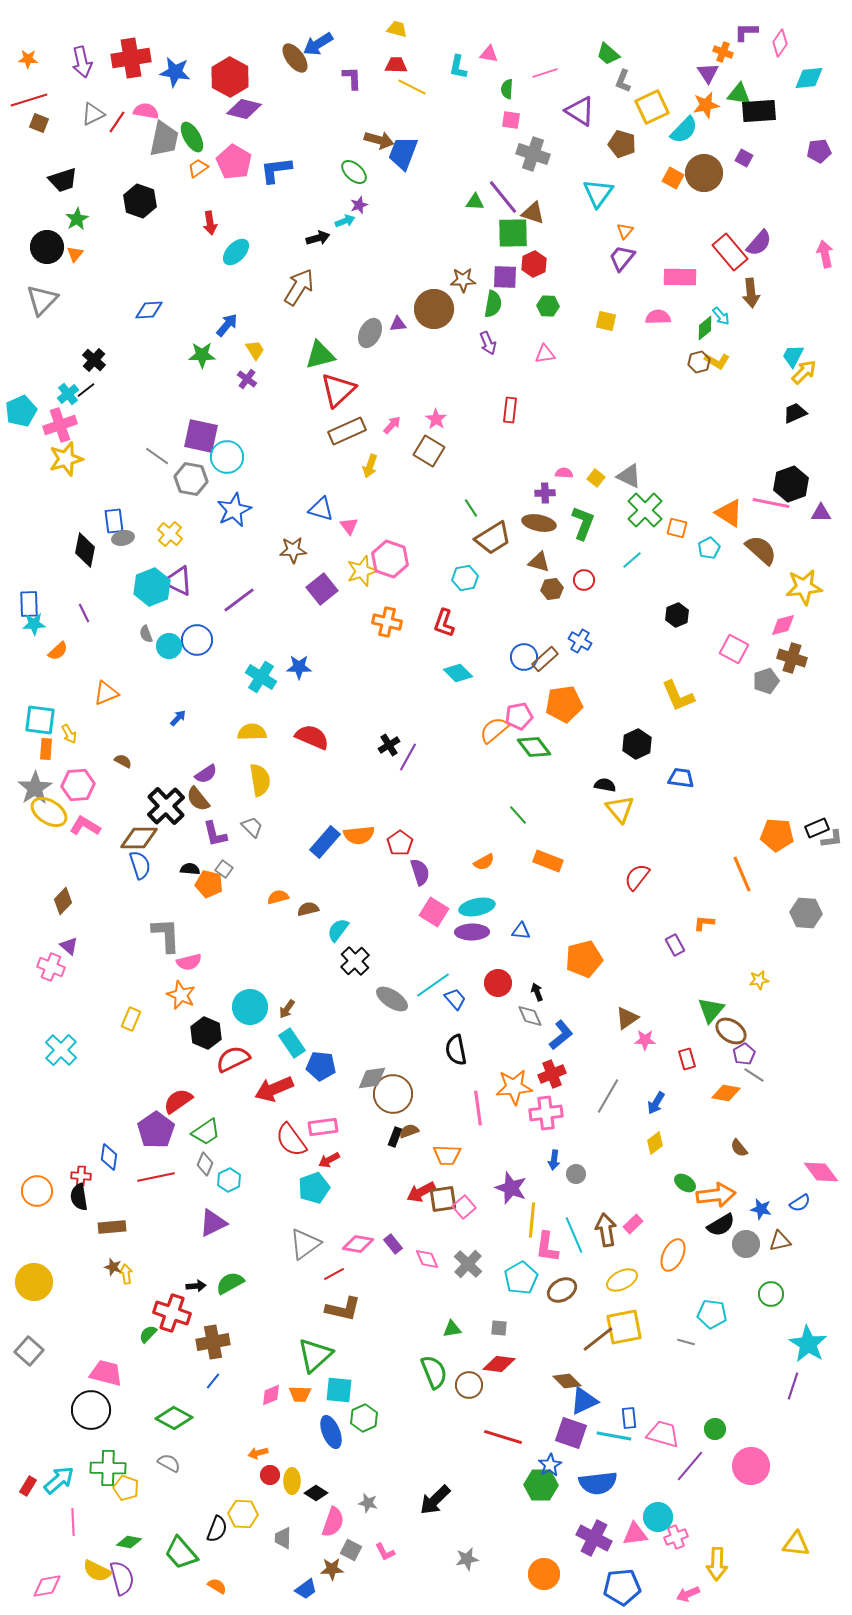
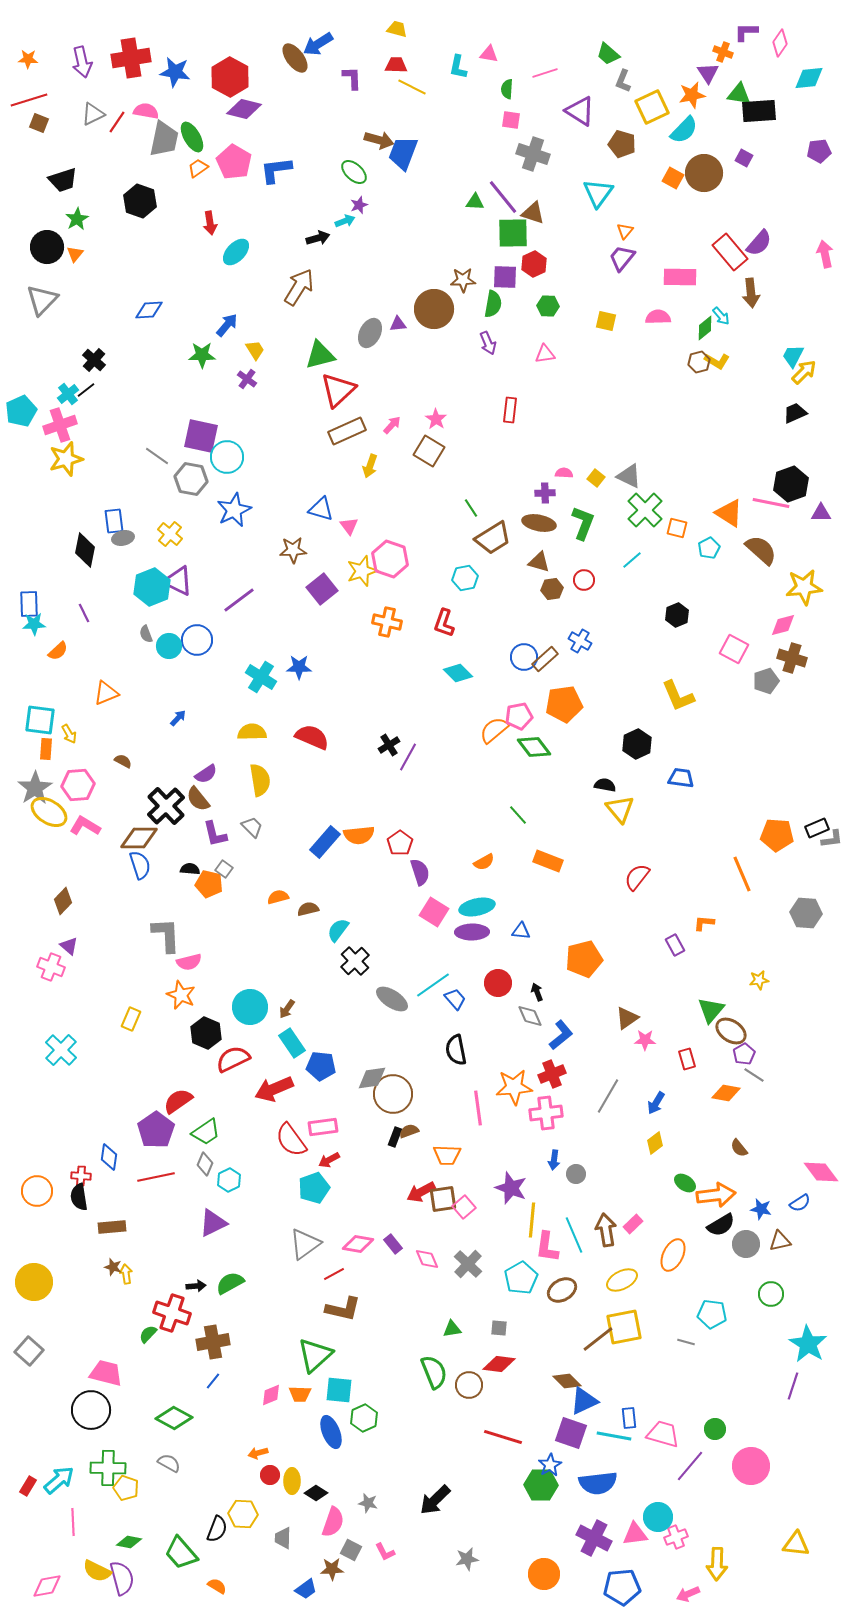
orange star at (706, 105): moved 14 px left, 10 px up
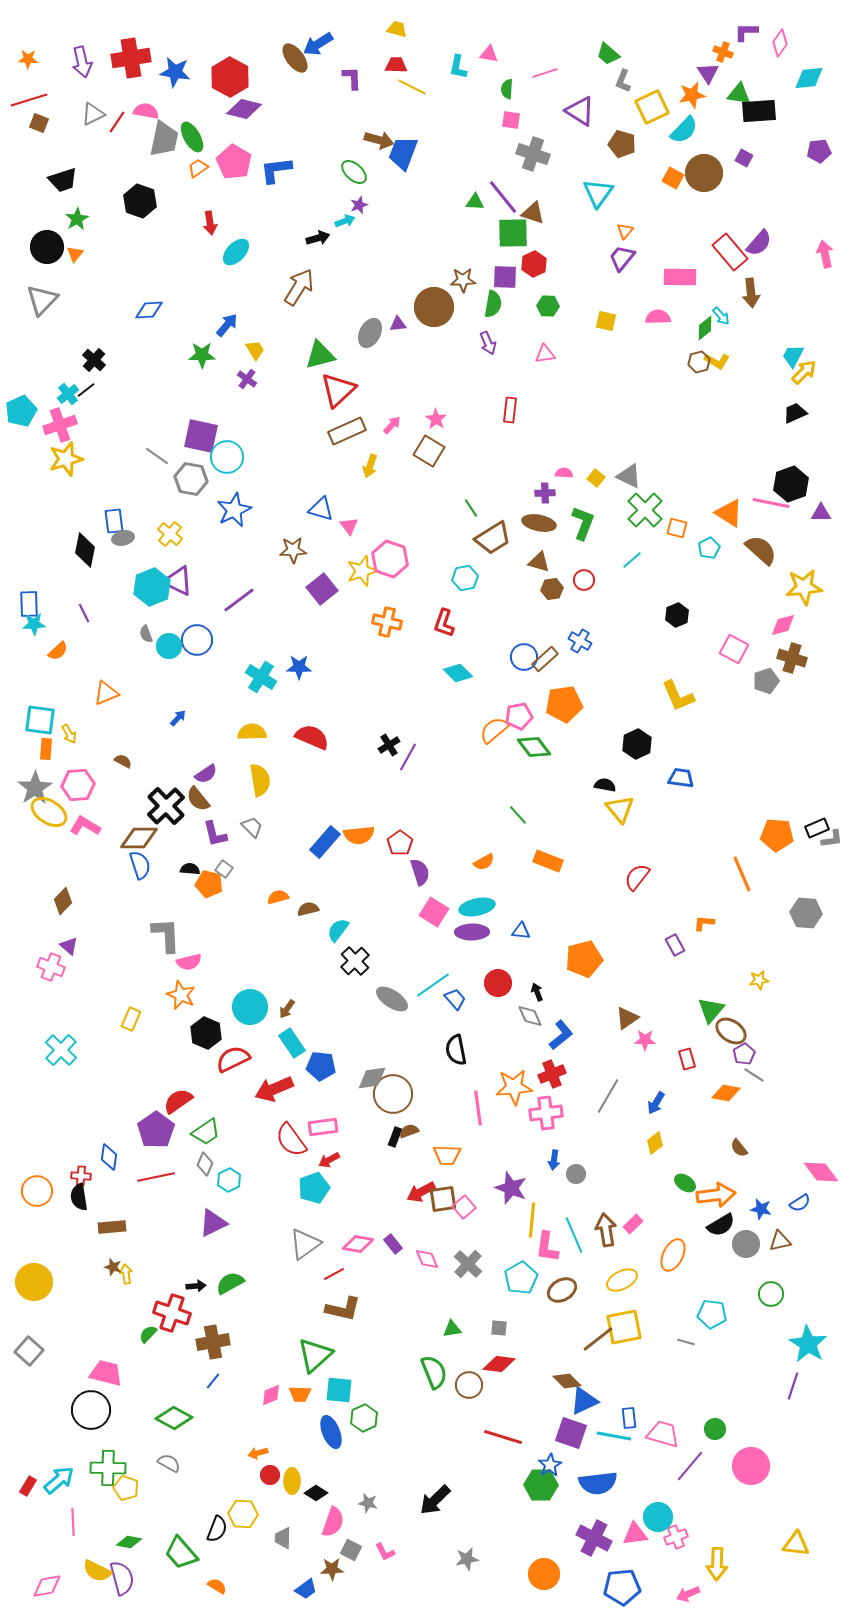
brown circle at (434, 309): moved 2 px up
